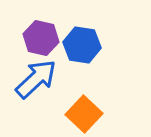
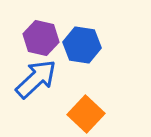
orange square: moved 2 px right
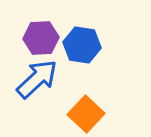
purple hexagon: rotated 16 degrees counterclockwise
blue arrow: moved 1 px right
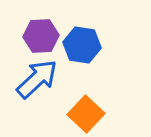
purple hexagon: moved 2 px up
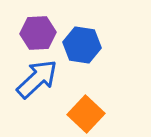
purple hexagon: moved 3 px left, 3 px up
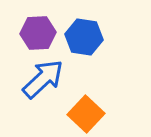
blue hexagon: moved 2 px right, 8 px up
blue arrow: moved 6 px right
